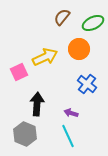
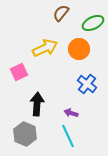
brown semicircle: moved 1 px left, 4 px up
yellow arrow: moved 9 px up
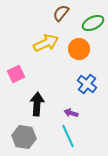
yellow arrow: moved 1 px right, 5 px up
pink square: moved 3 px left, 2 px down
gray hexagon: moved 1 px left, 3 px down; rotated 15 degrees counterclockwise
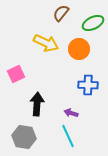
yellow arrow: rotated 50 degrees clockwise
blue cross: moved 1 px right, 1 px down; rotated 36 degrees counterclockwise
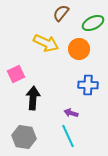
black arrow: moved 4 px left, 6 px up
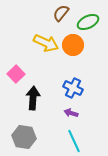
green ellipse: moved 5 px left, 1 px up
orange circle: moved 6 px left, 4 px up
pink square: rotated 18 degrees counterclockwise
blue cross: moved 15 px left, 3 px down; rotated 24 degrees clockwise
cyan line: moved 6 px right, 5 px down
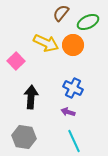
pink square: moved 13 px up
black arrow: moved 2 px left, 1 px up
purple arrow: moved 3 px left, 1 px up
